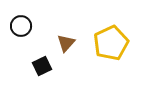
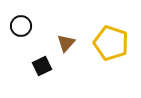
yellow pentagon: rotated 28 degrees counterclockwise
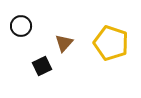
brown triangle: moved 2 px left
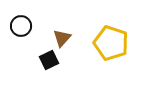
brown triangle: moved 2 px left, 5 px up
black square: moved 7 px right, 6 px up
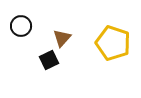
yellow pentagon: moved 2 px right
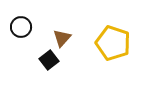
black circle: moved 1 px down
black square: rotated 12 degrees counterclockwise
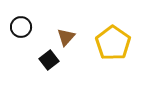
brown triangle: moved 4 px right, 1 px up
yellow pentagon: rotated 16 degrees clockwise
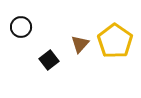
brown triangle: moved 14 px right, 7 px down
yellow pentagon: moved 2 px right, 2 px up
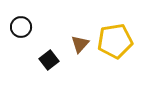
yellow pentagon: rotated 28 degrees clockwise
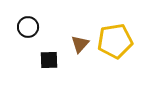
black circle: moved 7 px right
black square: rotated 36 degrees clockwise
